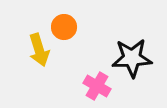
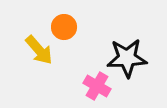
yellow arrow: rotated 24 degrees counterclockwise
black star: moved 5 px left
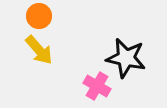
orange circle: moved 25 px left, 11 px up
black star: moved 1 px left; rotated 15 degrees clockwise
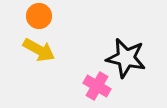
yellow arrow: rotated 20 degrees counterclockwise
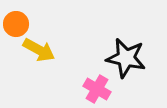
orange circle: moved 23 px left, 8 px down
pink cross: moved 3 px down
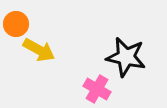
black star: moved 1 px up
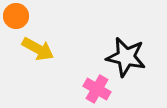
orange circle: moved 8 px up
yellow arrow: moved 1 px left, 1 px up
